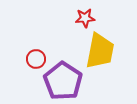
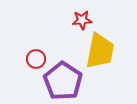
red star: moved 3 px left, 2 px down
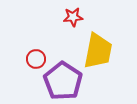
red star: moved 9 px left, 3 px up
yellow trapezoid: moved 2 px left
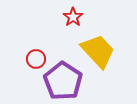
red star: rotated 30 degrees counterclockwise
yellow trapezoid: rotated 54 degrees counterclockwise
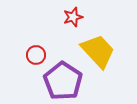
red star: rotated 18 degrees clockwise
red circle: moved 4 px up
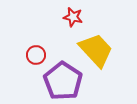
red star: rotated 30 degrees clockwise
yellow trapezoid: moved 2 px left, 1 px up
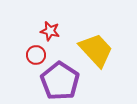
red star: moved 23 px left, 14 px down
purple pentagon: moved 3 px left
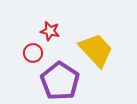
red circle: moved 3 px left, 2 px up
